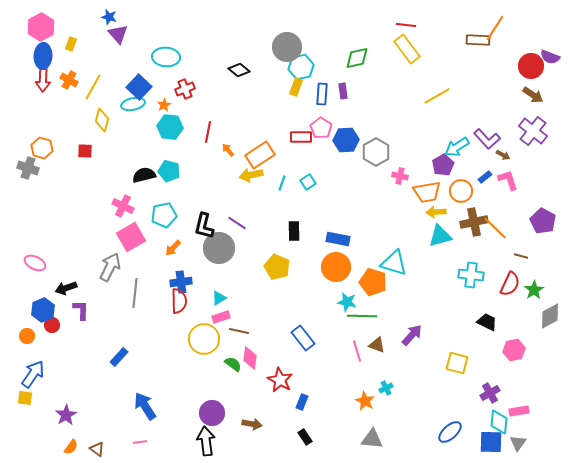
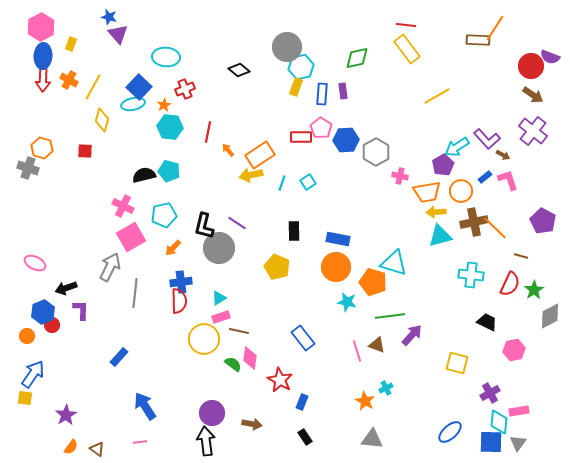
blue hexagon at (43, 310): moved 2 px down
green line at (362, 316): moved 28 px right; rotated 8 degrees counterclockwise
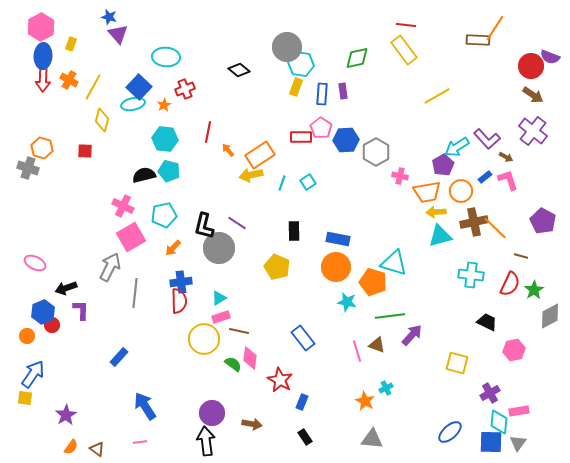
yellow rectangle at (407, 49): moved 3 px left, 1 px down
cyan hexagon at (301, 67): moved 3 px up; rotated 20 degrees clockwise
cyan hexagon at (170, 127): moved 5 px left, 12 px down
brown arrow at (503, 155): moved 3 px right, 2 px down
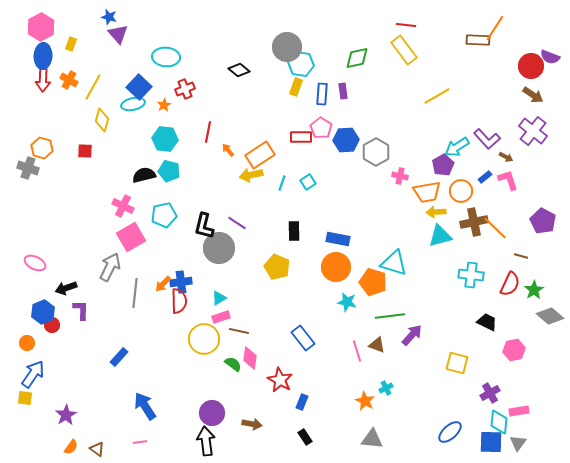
orange arrow at (173, 248): moved 10 px left, 36 px down
gray diamond at (550, 316): rotated 68 degrees clockwise
orange circle at (27, 336): moved 7 px down
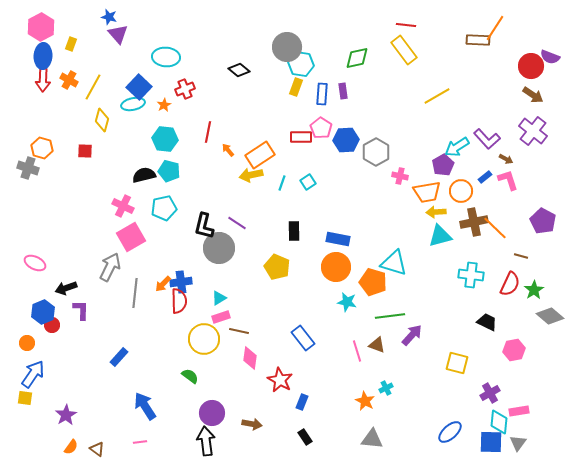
brown arrow at (506, 157): moved 2 px down
cyan pentagon at (164, 215): moved 7 px up
green semicircle at (233, 364): moved 43 px left, 12 px down
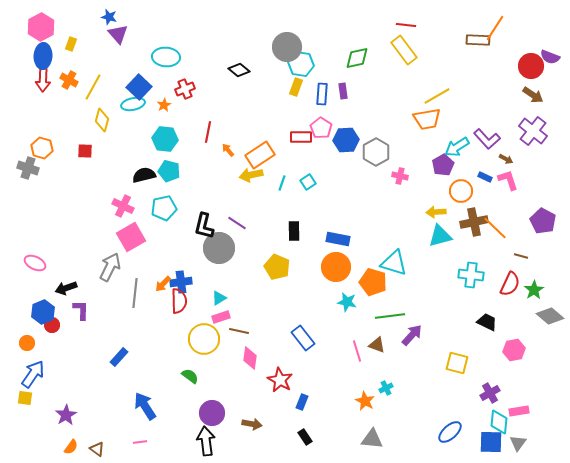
blue rectangle at (485, 177): rotated 64 degrees clockwise
orange trapezoid at (427, 192): moved 73 px up
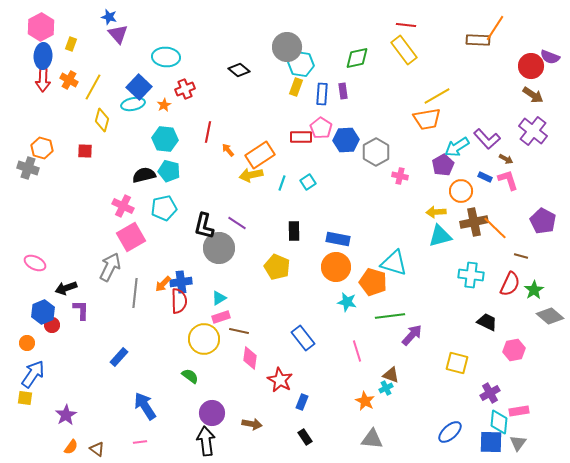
brown triangle at (377, 345): moved 14 px right, 30 px down
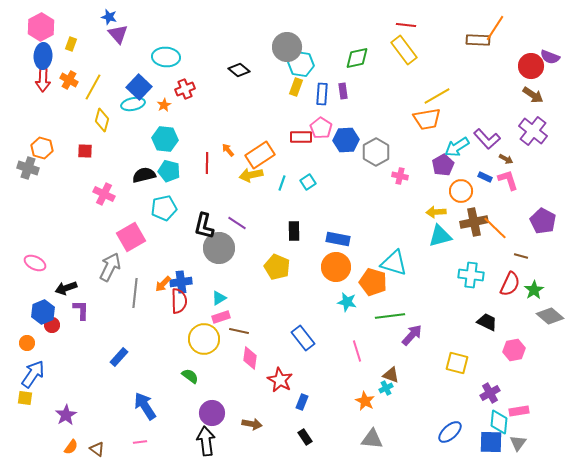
red line at (208, 132): moved 1 px left, 31 px down; rotated 10 degrees counterclockwise
pink cross at (123, 206): moved 19 px left, 12 px up
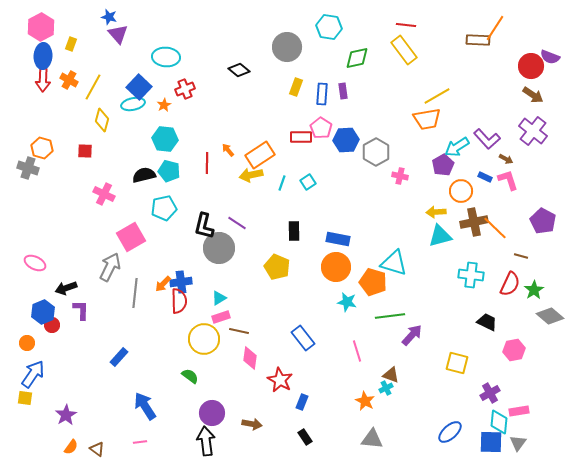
cyan hexagon at (301, 64): moved 28 px right, 37 px up
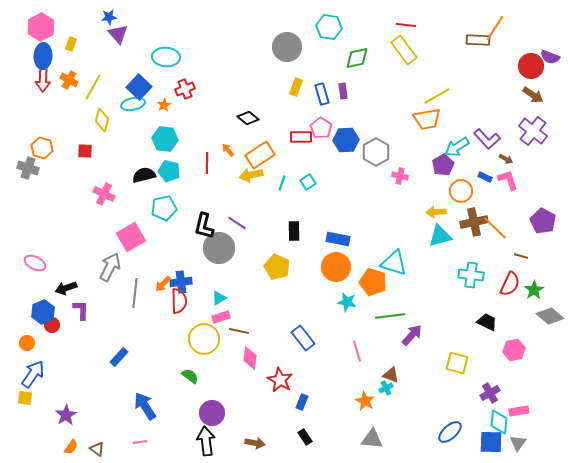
blue star at (109, 17): rotated 21 degrees counterclockwise
black diamond at (239, 70): moved 9 px right, 48 px down
blue rectangle at (322, 94): rotated 20 degrees counterclockwise
brown arrow at (252, 424): moved 3 px right, 19 px down
